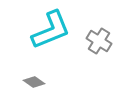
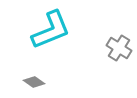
gray cross: moved 20 px right, 7 px down
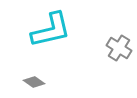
cyan L-shape: rotated 9 degrees clockwise
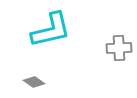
gray cross: rotated 35 degrees counterclockwise
